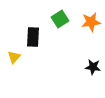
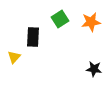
black star: moved 1 px right, 2 px down
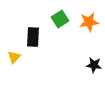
orange star: moved 2 px left
black star: moved 4 px up
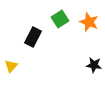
orange star: rotated 30 degrees clockwise
black rectangle: rotated 24 degrees clockwise
yellow triangle: moved 3 px left, 9 px down
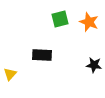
green square: rotated 18 degrees clockwise
black rectangle: moved 9 px right, 18 px down; rotated 66 degrees clockwise
yellow triangle: moved 1 px left, 8 px down
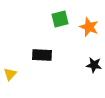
orange star: moved 5 px down
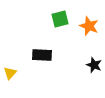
orange star: moved 1 px up
black star: rotated 14 degrees clockwise
yellow triangle: moved 1 px up
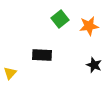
green square: rotated 24 degrees counterclockwise
orange star: rotated 30 degrees counterclockwise
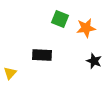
green square: rotated 30 degrees counterclockwise
orange star: moved 3 px left, 2 px down
black star: moved 4 px up
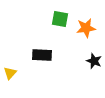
green square: rotated 12 degrees counterclockwise
